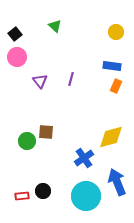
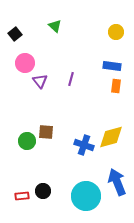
pink circle: moved 8 px right, 6 px down
orange rectangle: rotated 16 degrees counterclockwise
blue cross: moved 13 px up; rotated 36 degrees counterclockwise
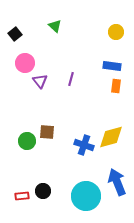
brown square: moved 1 px right
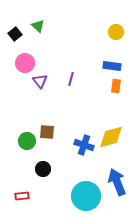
green triangle: moved 17 px left
black circle: moved 22 px up
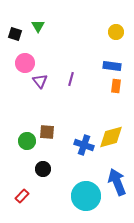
green triangle: rotated 16 degrees clockwise
black square: rotated 32 degrees counterclockwise
red rectangle: rotated 40 degrees counterclockwise
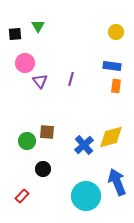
black square: rotated 24 degrees counterclockwise
blue cross: rotated 30 degrees clockwise
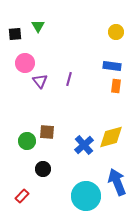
purple line: moved 2 px left
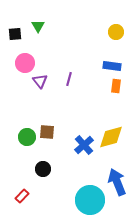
green circle: moved 4 px up
cyan circle: moved 4 px right, 4 px down
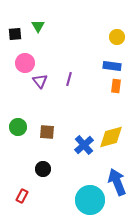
yellow circle: moved 1 px right, 5 px down
green circle: moved 9 px left, 10 px up
red rectangle: rotated 16 degrees counterclockwise
